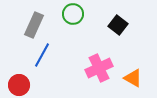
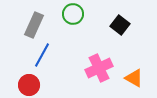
black square: moved 2 px right
orange triangle: moved 1 px right
red circle: moved 10 px right
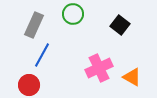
orange triangle: moved 2 px left, 1 px up
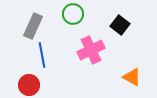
gray rectangle: moved 1 px left, 1 px down
blue line: rotated 40 degrees counterclockwise
pink cross: moved 8 px left, 18 px up
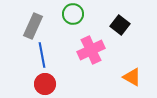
red circle: moved 16 px right, 1 px up
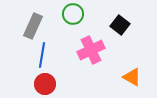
blue line: rotated 20 degrees clockwise
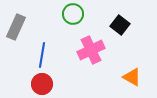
gray rectangle: moved 17 px left, 1 px down
red circle: moved 3 px left
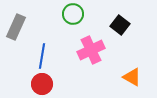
blue line: moved 1 px down
